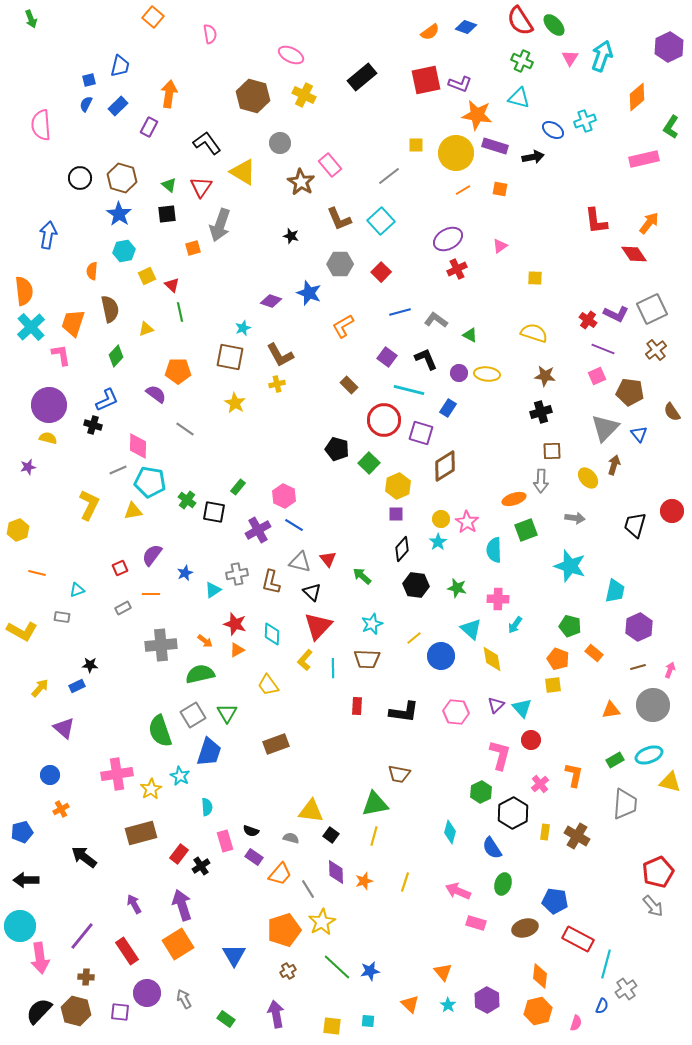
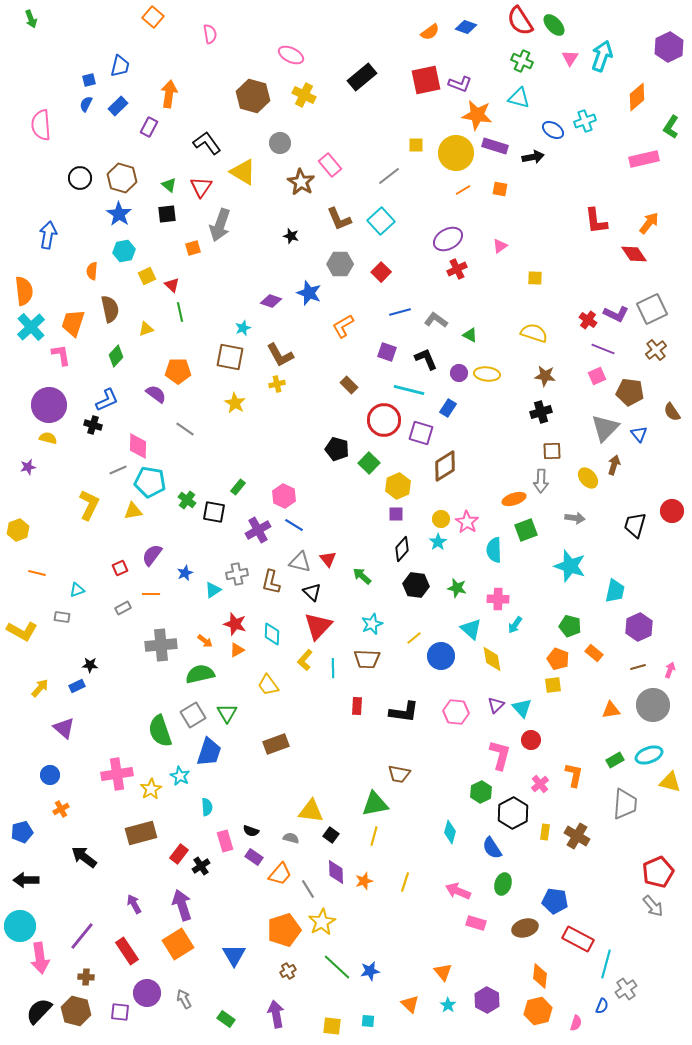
purple square at (387, 357): moved 5 px up; rotated 18 degrees counterclockwise
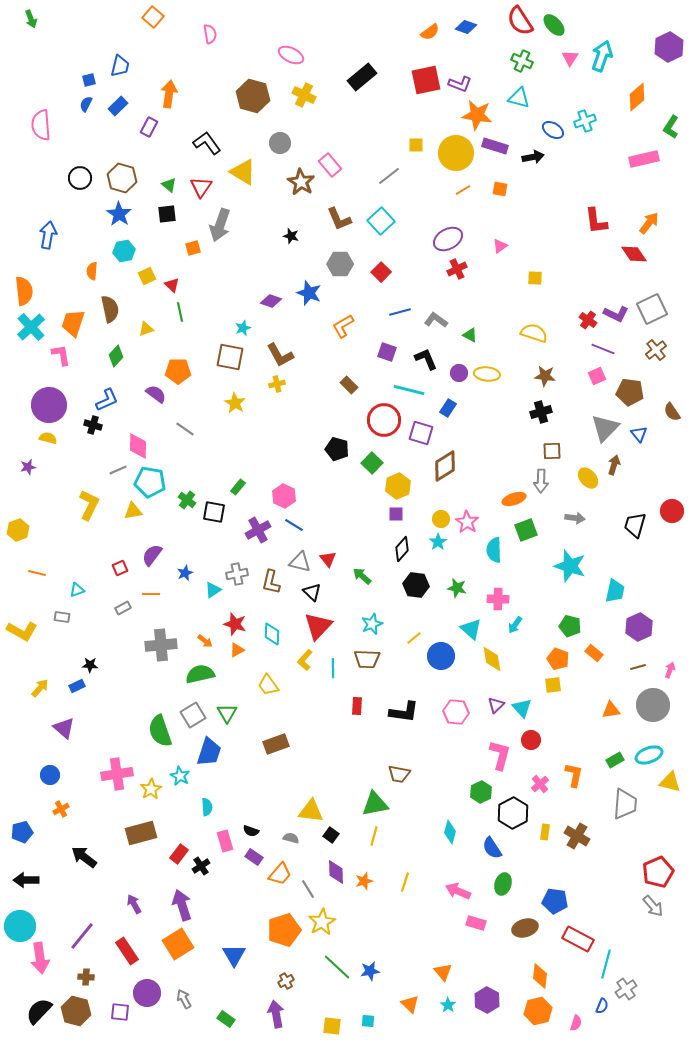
green square at (369, 463): moved 3 px right
brown cross at (288, 971): moved 2 px left, 10 px down
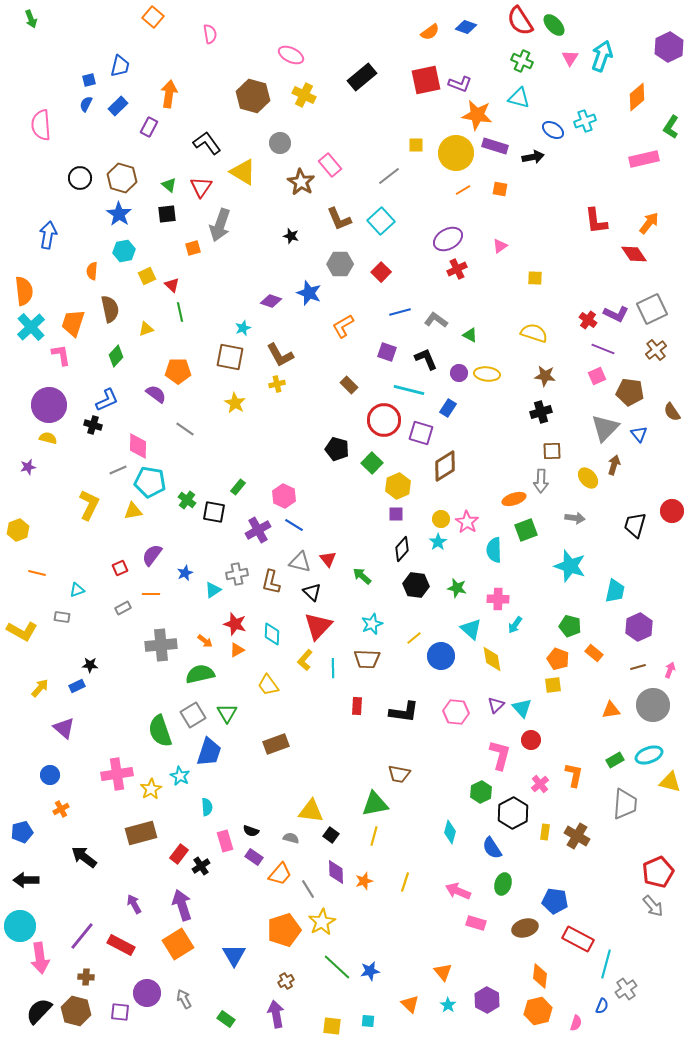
red rectangle at (127, 951): moved 6 px left, 6 px up; rotated 28 degrees counterclockwise
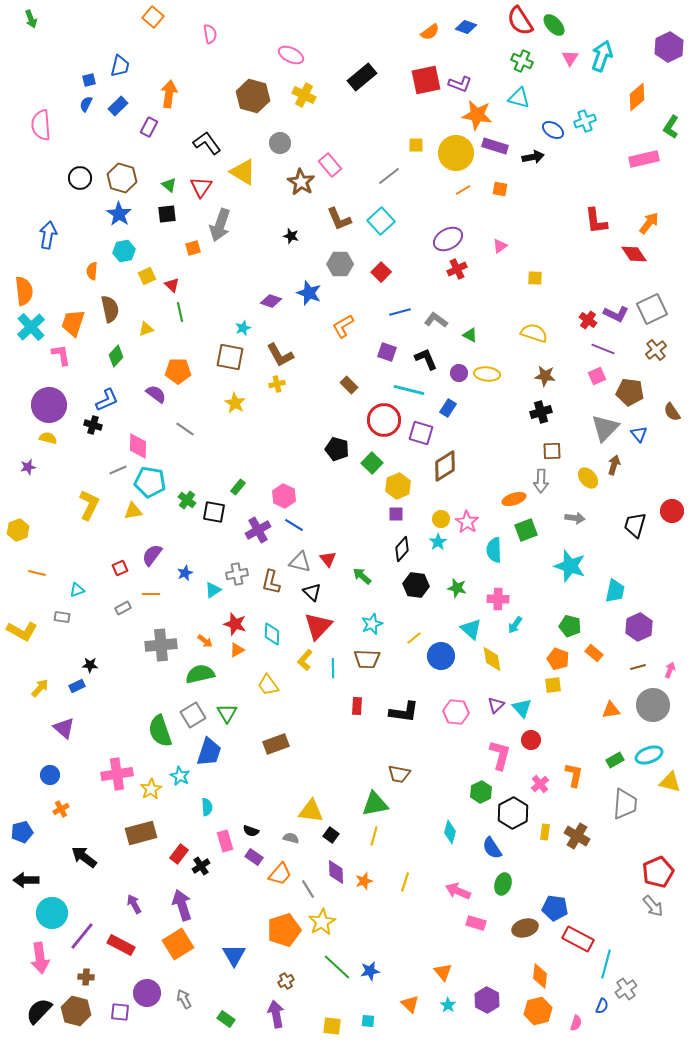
blue pentagon at (555, 901): moved 7 px down
cyan circle at (20, 926): moved 32 px right, 13 px up
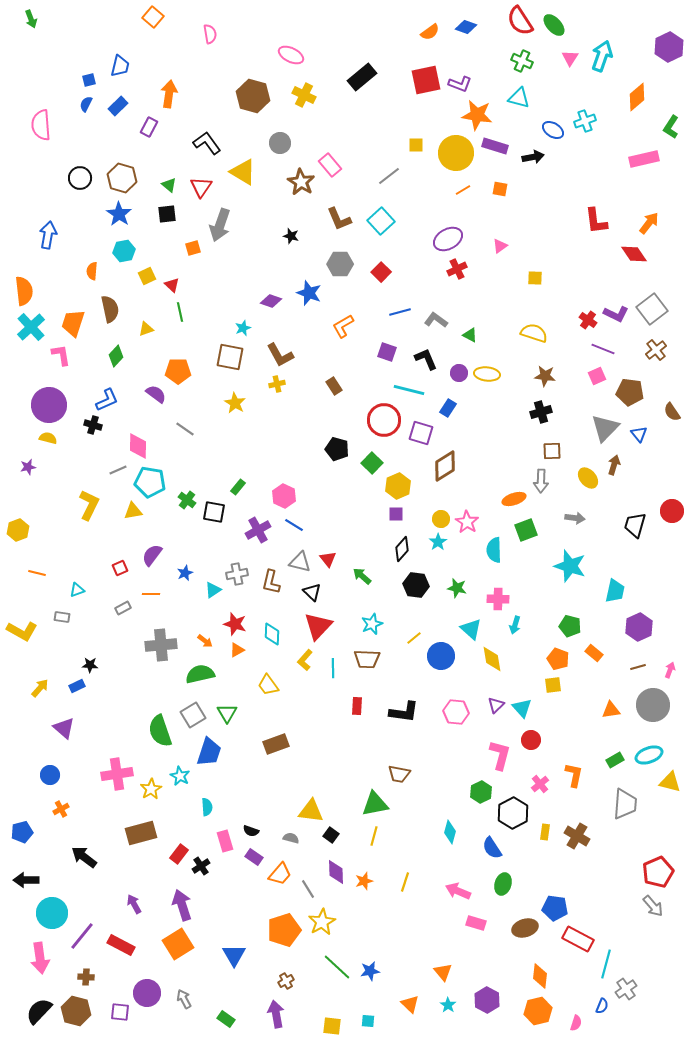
gray square at (652, 309): rotated 12 degrees counterclockwise
brown rectangle at (349, 385): moved 15 px left, 1 px down; rotated 12 degrees clockwise
cyan arrow at (515, 625): rotated 18 degrees counterclockwise
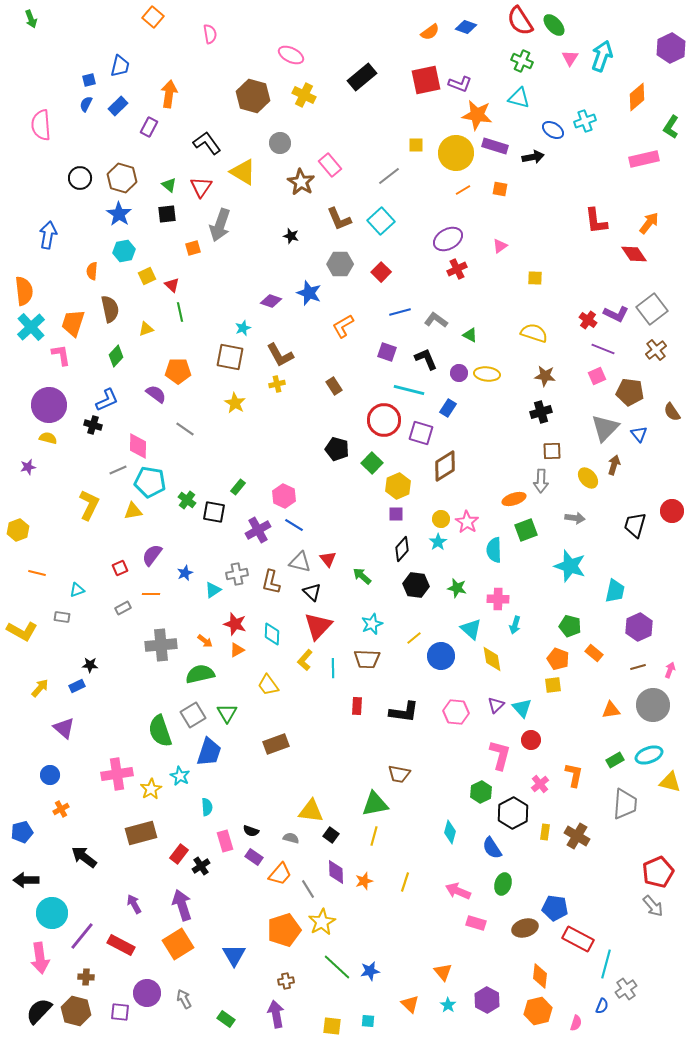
purple hexagon at (669, 47): moved 2 px right, 1 px down
brown cross at (286, 981): rotated 21 degrees clockwise
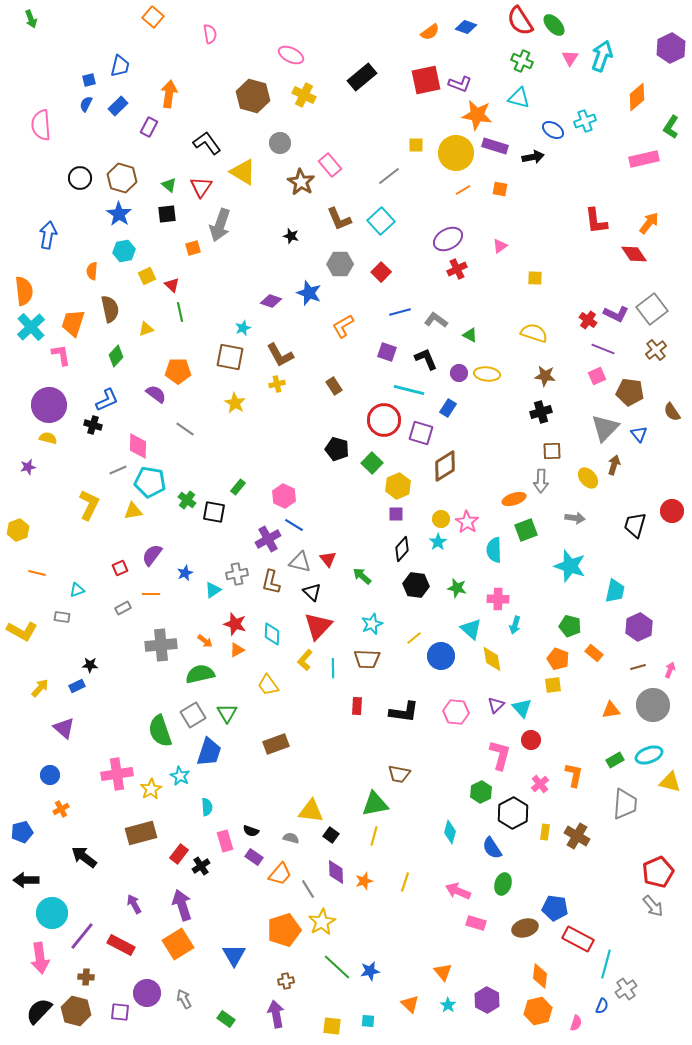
purple cross at (258, 530): moved 10 px right, 9 px down
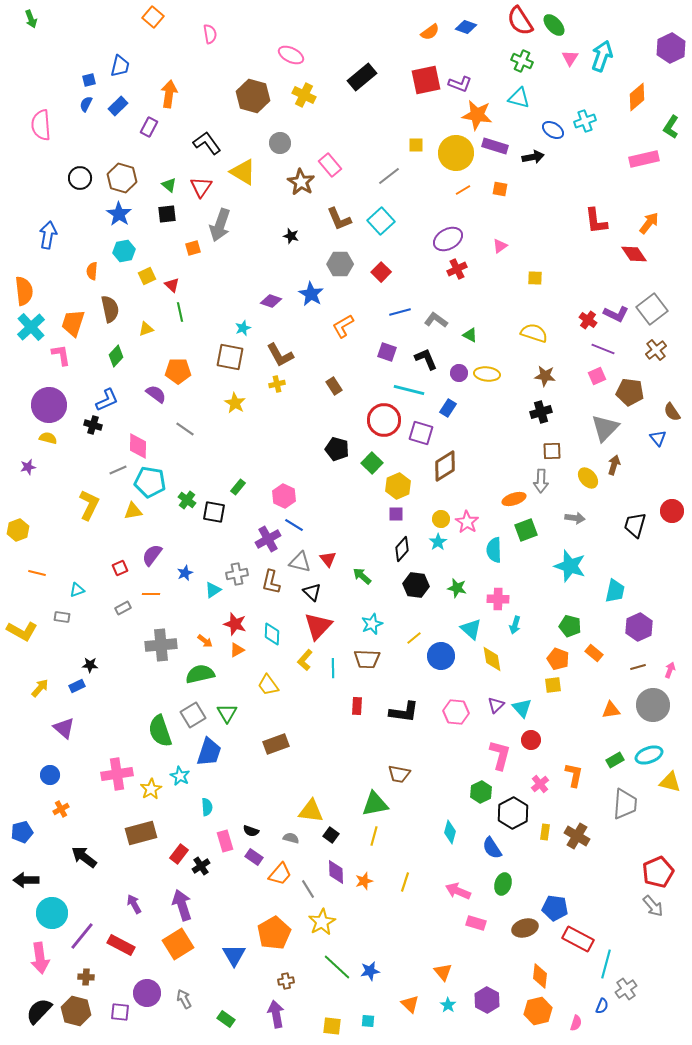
blue star at (309, 293): moved 2 px right, 1 px down; rotated 10 degrees clockwise
blue triangle at (639, 434): moved 19 px right, 4 px down
orange pentagon at (284, 930): moved 10 px left, 3 px down; rotated 12 degrees counterclockwise
